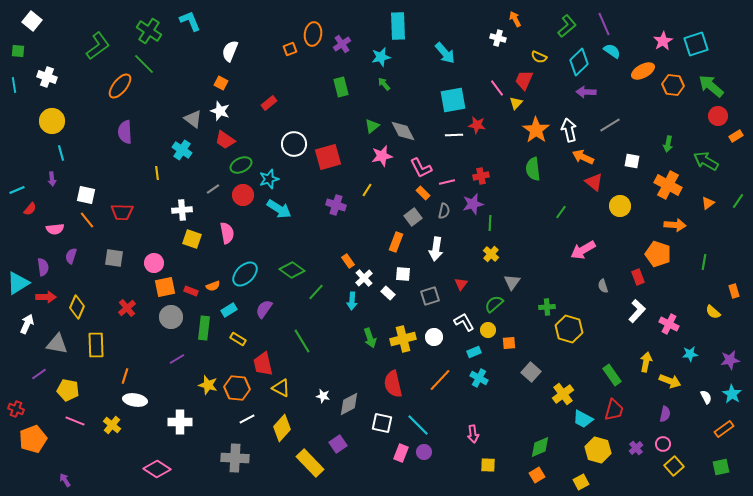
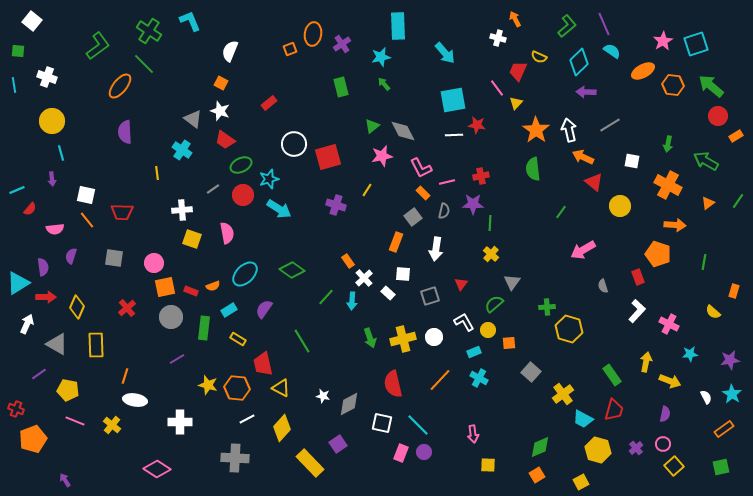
red trapezoid at (524, 80): moved 6 px left, 9 px up
purple star at (473, 204): rotated 15 degrees clockwise
orange rectangle at (734, 291): rotated 32 degrees clockwise
green line at (316, 292): moved 10 px right, 5 px down
gray triangle at (57, 344): rotated 20 degrees clockwise
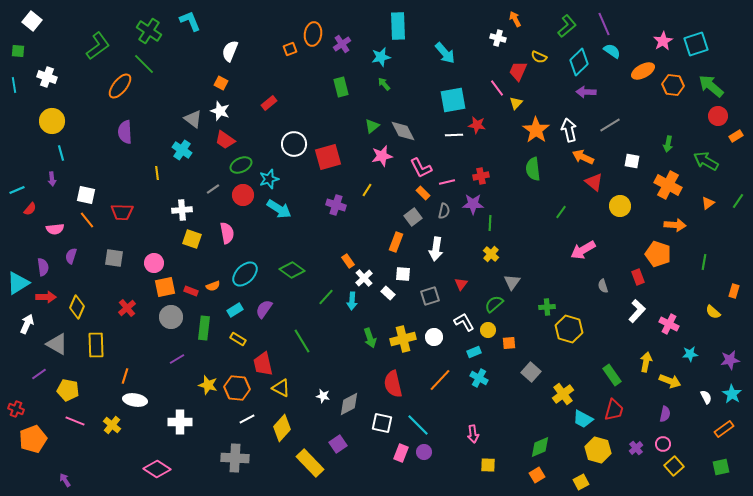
cyan rectangle at (229, 310): moved 6 px right
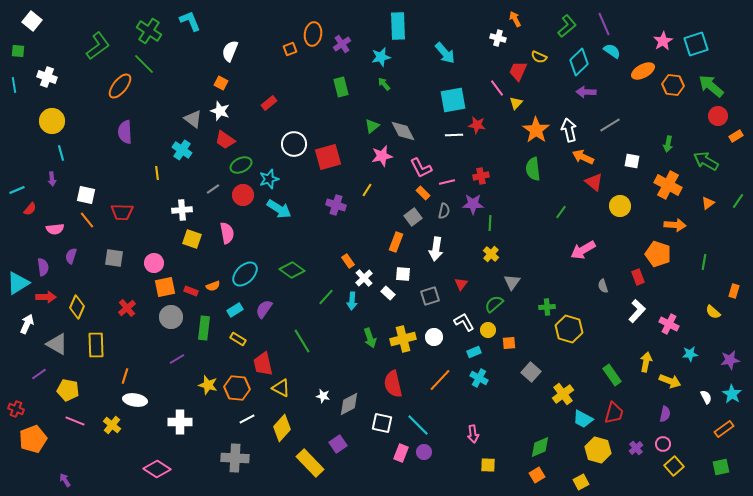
red trapezoid at (614, 410): moved 3 px down
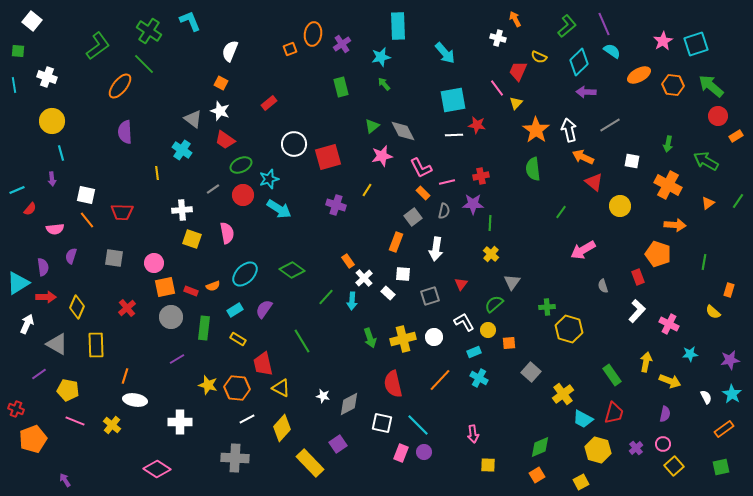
orange ellipse at (643, 71): moved 4 px left, 4 px down
orange rectangle at (734, 291): moved 5 px left, 1 px up
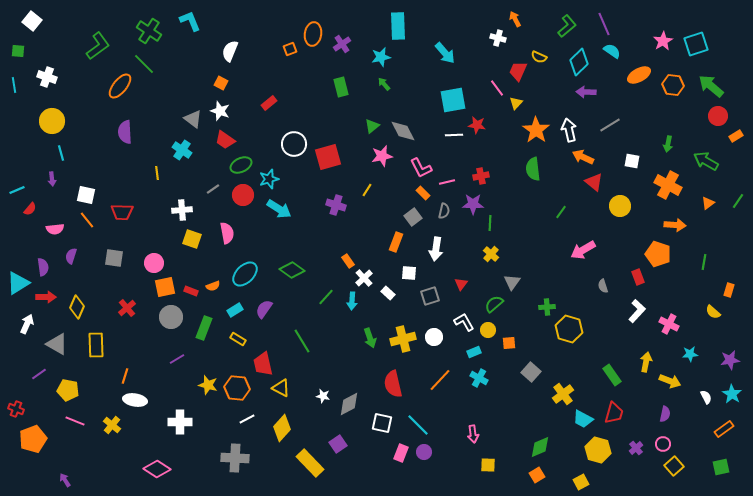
white square at (403, 274): moved 6 px right, 1 px up
green rectangle at (204, 328): rotated 15 degrees clockwise
